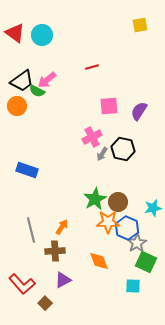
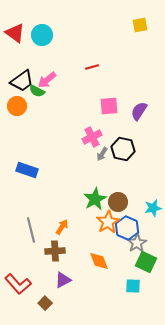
orange star: rotated 30 degrees counterclockwise
red L-shape: moved 4 px left
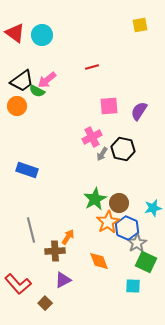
brown circle: moved 1 px right, 1 px down
orange arrow: moved 6 px right, 10 px down
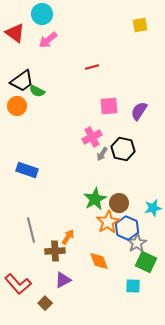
cyan circle: moved 21 px up
pink arrow: moved 1 px right, 40 px up
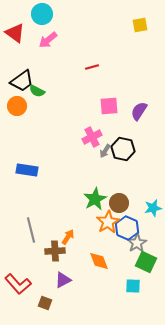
gray arrow: moved 3 px right, 3 px up
blue rectangle: rotated 10 degrees counterclockwise
brown square: rotated 24 degrees counterclockwise
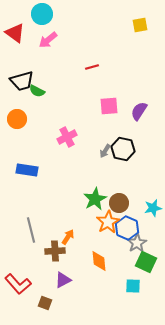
black trapezoid: rotated 20 degrees clockwise
orange circle: moved 13 px down
pink cross: moved 25 px left
orange diamond: rotated 15 degrees clockwise
